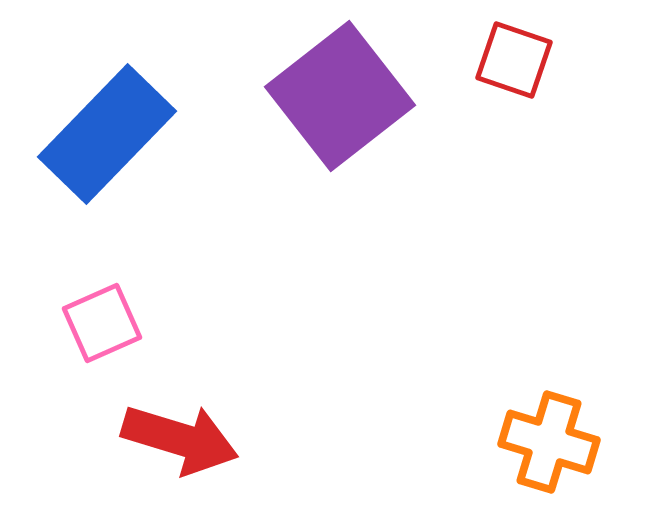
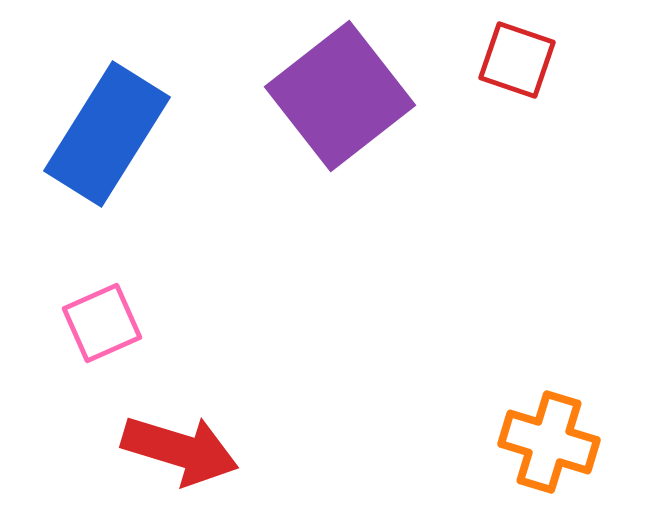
red square: moved 3 px right
blue rectangle: rotated 12 degrees counterclockwise
red arrow: moved 11 px down
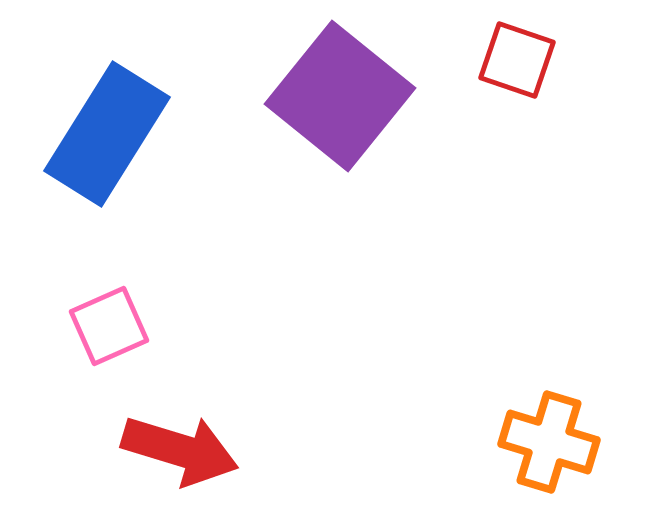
purple square: rotated 13 degrees counterclockwise
pink square: moved 7 px right, 3 px down
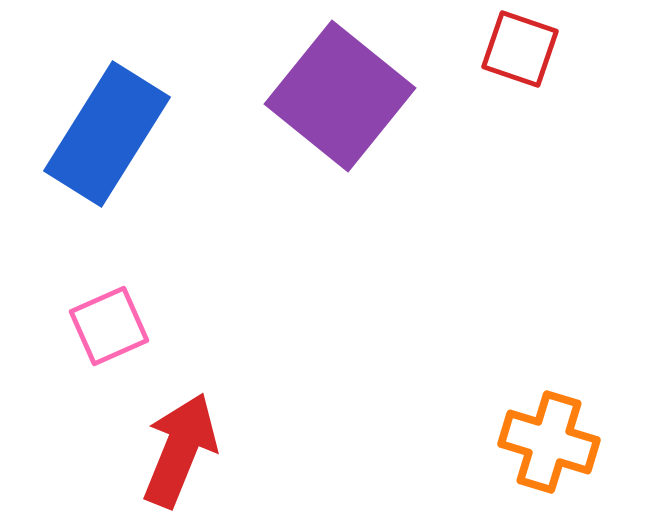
red square: moved 3 px right, 11 px up
red arrow: rotated 85 degrees counterclockwise
